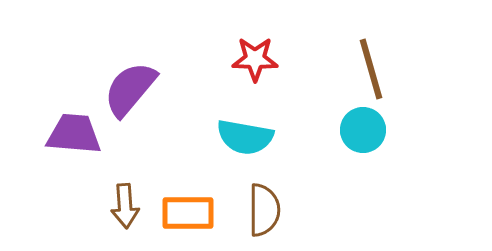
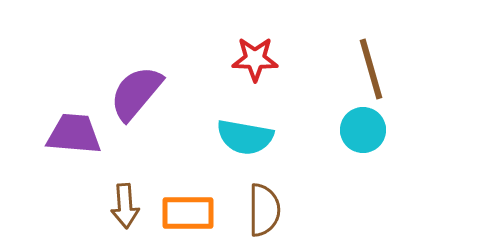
purple semicircle: moved 6 px right, 4 px down
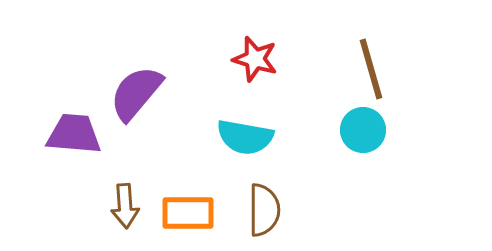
red star: rotated 15 degrees clockwise
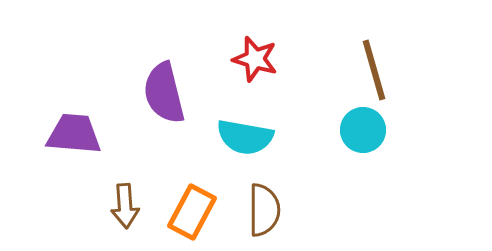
brown line: moved 3 px right, 1 px down
purple semicircle: moved 28 px right; rotated 54 degrees counterclockwise
orange rectangle: moved 4 px right, 1 px up; rotated 62 degrees counterclockwise
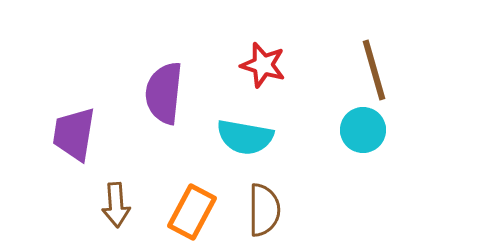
red star: moved 8 px right, 6 px down
purple semicircle: rotated 20 degrees clockwise
purple trapezoid: rotated 86 degrees counterclockwise
brown arrow: moved 9 px left, 1 px up
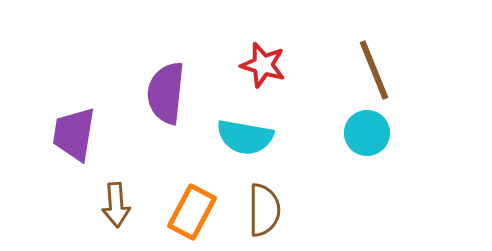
brown line: rotated 6 degrees counterclockwise
purple semicircle: moved 2 px right
cyan circle: moved 4 px right, 3 px down
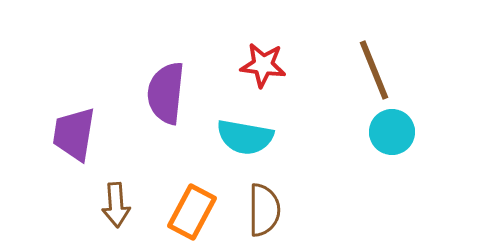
red star: rotated 9 degrees counterclockwise
cyan circle: moved 25 px right, 1 px up
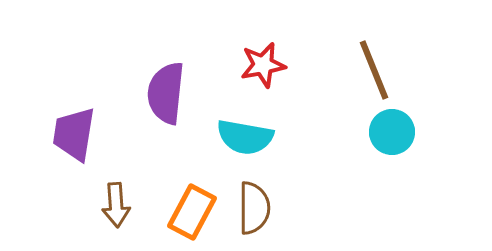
red star: rotated 18 degrees counterclockwise
brown semicircle: moved 10 px left, 2 px up
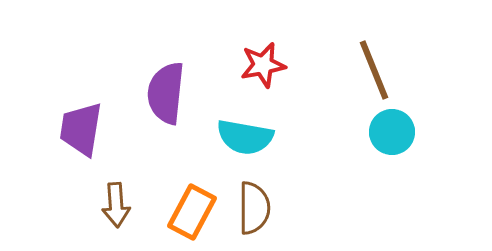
purple trapezoid: moved 7 px right, 5 px up
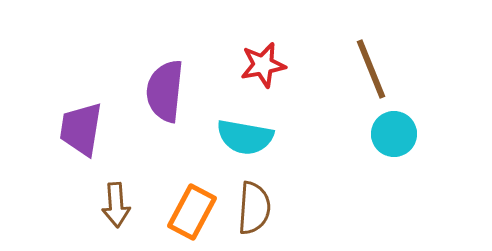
brown line: moved 3 px left, 1 px up
purple semicircle: moved 1 px left, 2 px up
cyan circle: moved 2 px right, 2 px down
brown semicircle: rotated 4 degrees clockwise
